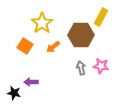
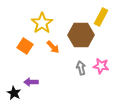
orange arrow: rotated 96 degrees counterclockwise
black star: rotated 16 degrees clockwise
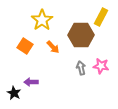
yellow star: moved 3 px up
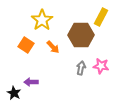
orange square: moved 1 px right, 1 px up
gray arrow: rotated 24 degrees clockwise
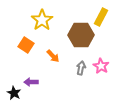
orange arrow: moved 9 px down
pink star: rotated 21 degrees clockwise
